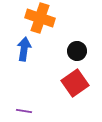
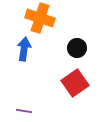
black circle: moved 3 px up
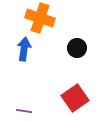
red square: moved 15 px down
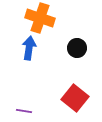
blue arrow: moved 5 px right, 1 px up
red square: rotated 16 degrees counterclockwise
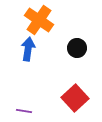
orange cross: moved 1 px left, 2 px down; rotated 16 degrees clockwise
blue arrow: moved 1 px left, 1 px down
red square: rotated 8 degrees clockwise
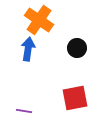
red square: rotated 32 degrees clockwise
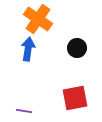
orange cross: moved 1 px left, 1 px up
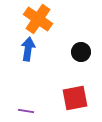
black circle: moved 4 px right, 4 px down
purple line: moved 2 px right
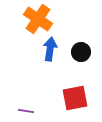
blue arrow: moved 22 px right
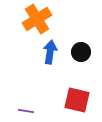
orange cross: moved 1 px left; rotated 24 degrees clockwise
blue arrow: moved 3 px down
red square: moved 2 px right, 2 px down; rotated 24 degrees clockwise
